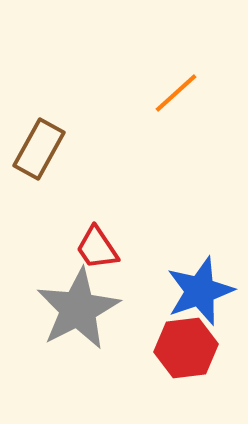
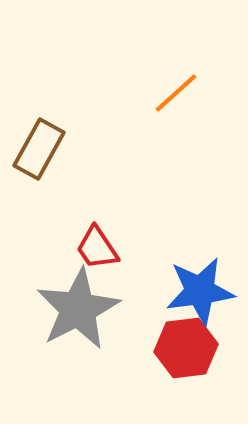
blue star: rotated 12 degrees clockwise
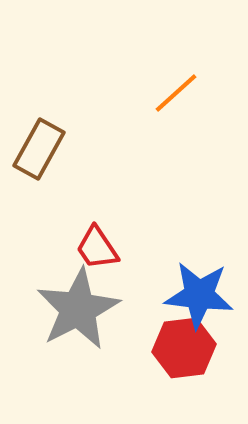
blue star: moved 1 px left, 4 px down; rotated 14 degrees clockwise
red hexagon: moved 2 px left
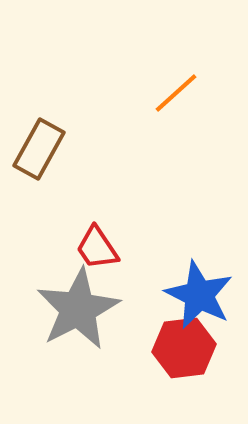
blue star: rotated 20 degrees clockwise
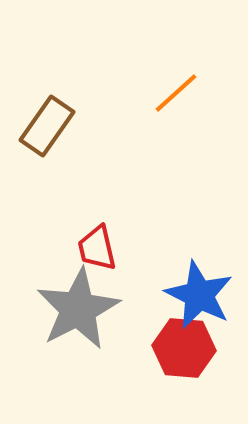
brown rectangle: moved 8 px right, 23 px up; rotated 6 degrees clockwise
red trapezoid: rotated 21 degrees clockwise
red hexagon: rotated 12 degrees clockwise
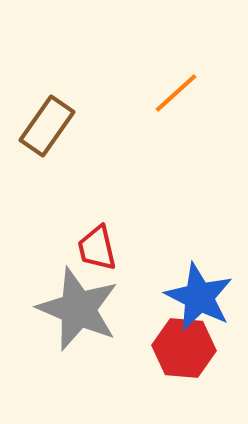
blue star: moved 2 px down
gray star: rotated 22 degrees counterclockwise
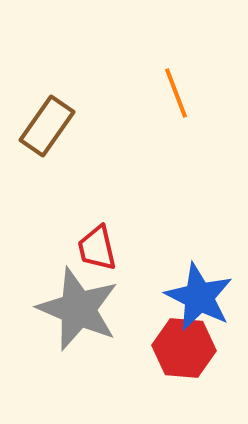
orange line: rotated 69 degrees counterclockwise
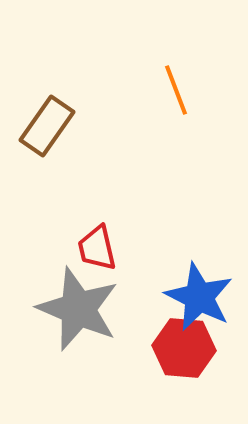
orange line: moved 3 px up
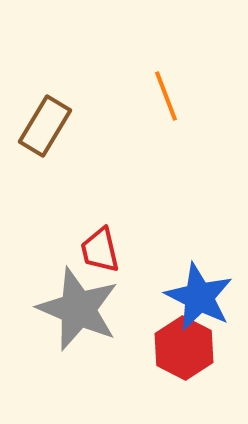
orange line: moved 10 px left, 6 px down
brown rectangle: moved 2 px left; rotated 4 degrees counterclockwise
red trapezoid: moved 3 px right, 2 px down
red hexagon: rotated 22 degrees clockwise
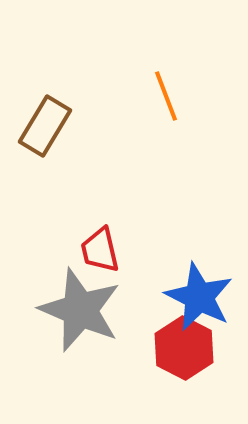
gray star: moved 2 px right, 1 px down
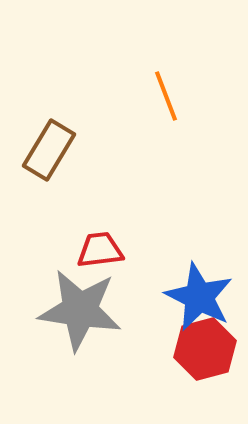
brown rectangle: moved 4 px right, 24 px down
red trapezoid: rotated 96 degrees clockwise
gray star: rotated 14 degrees counterclockwise
red hexagon: moved 21 px right, 1 px down; rotated 18 degrees clockwise
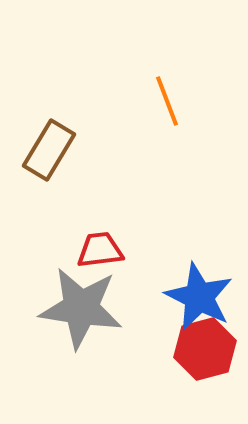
orange line: moved 1 px right, 5 px down
gray star: moved 1 px right, 2 px up
